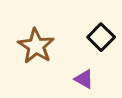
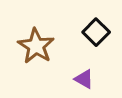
black square: moved 5 px left, 5 px up
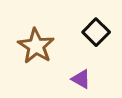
purple triangle: moved 3 px left
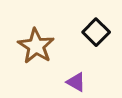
purple triangle: moved 5 px left, 3 px down
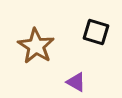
black square: rotated 28 degrees counterclockwise
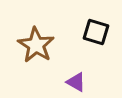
brown star: moved 1 px up
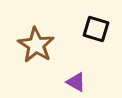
black square: moved 3 px up
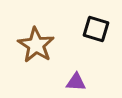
purple triangle: rotated 25 degrees counterclockwise
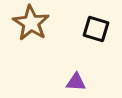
brown star: moved 5 px left, 22 px up
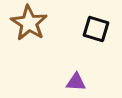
brown star: moved 2 px left
